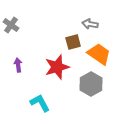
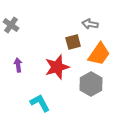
orange trapezoid: rotated 90 degrees clockwise
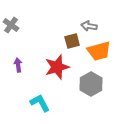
gray arrow: moved 1 px left, 2 px down
brown square: moved 1 px left, 1 px up
orange trapezoid: moved 3 px up; rotated 40 degrees clockwise
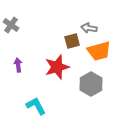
gray arrow: moved 2 px down
cyan L-shape: moved 4 px left, 3 px down
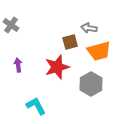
brown square: moved 2 px left, 1 px down
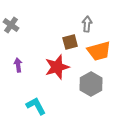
gray arrow: moved 2 px left, 4 px up; rotated 84 degrees clockwise
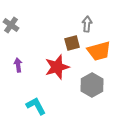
brown square: moved 2 px right, 1 px down
gray hexagon: moved 1 px right, 1 px down
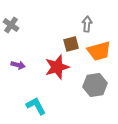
brown square: moved 1 px left, 1 px down
purple arrow: rotated 112 degrees clockwise
gray hexagon: moved 3 px right; rotated 20 degrees clockwise
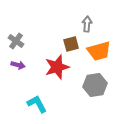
gray cross: moved 5 px right, 16 px down
cyan L-shape: moved 1 px right, 2 px up
